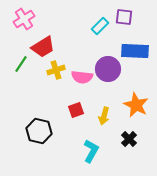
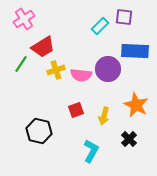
pink semicircle: moved 1 px left, 2 px up
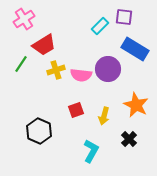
red trapezoid: moved 1 px right, 2 px up
blue rectangle: moved 2 px up; rotated 28 degrees clockwise
black hexagon: rotated 10 degrees clockwise
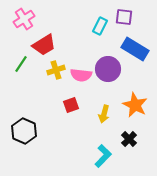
cyan rectangle: rotated 18 degrees counterclockwise
orange star: moved 1 px left
red square: moved 5 px left, 5 px up
yellow arrow: moved 2 px up
black hexagon: moved 15 px left
cyan L-shape: moved 12 px right, 5 px down; rotated 15 degrees clockwise
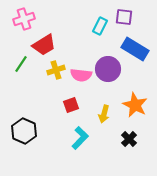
pink cross: rotated 15 degrees clockwise
cyan L-shape: moved 23 px left, 18 px up
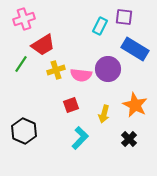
red trapezoid: moved 1 px left
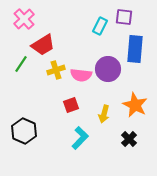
pink cross: rotated 25 degrees counterclockwise
blue rectangle: rotated 64 degrees clockwise
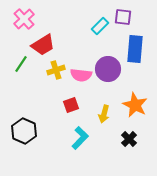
purple square: moved 1 px left
cyan rectangle: rotated 18 degrees clockwise
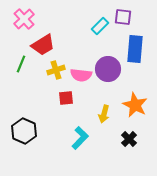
green line: rotated 12 degrees counterclockwise
red square: moved 5 px left, 7 px up; rotated 14 degrees clockwise
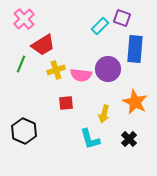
purple square: moved 1 px left, 1 px down; rotated 12 degrees clockwise
red square: moved 5 px down
orange star: moved 3 px up
cyan L-shape: moved 10 px right, 1 px down; rotated 120 degrees clockwise
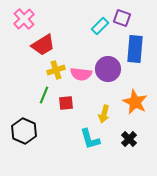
green line: moved 23 px right, 31 px down
pink semicircle: moved 1 px up
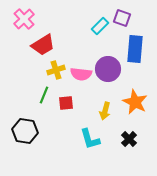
yellow arrow: moved 1 px right, 3 px up
black hexagon: moved 1 px right; rotated 15 degrees counterclockwise
